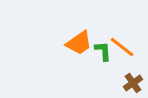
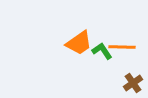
orange line: rotated 36 degrees counterclockwise
green L-shape: moved 1 px left; rotated 30 degrees counterclockwise
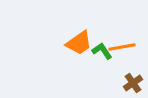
orange line: rotated 12 degrees counterclockwise
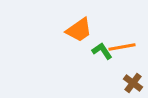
orange trapezoid: moved 13 px up
brown cross: rotated 18 degrees counterclockwise
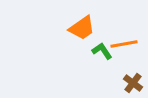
orange trapezoid: moved 3 px right, 2 px up
orange line: moved 2 px right, 3 px up
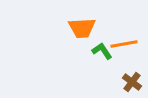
orange trapezoid: rotated 32 degrees clockwise
brown cross: moved 1 px left, 1 px up
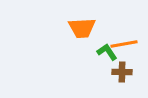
green L-shape: moved 5 px right, 1 px down
brown cross: moved 10 px left, 10 px up; rotated 36 degrees counterclockwise
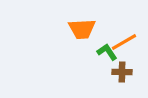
orange trapezoid: moved 1 px down
orange line: moved 2 px up; rotated 20 degrees counterclockwise
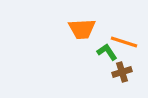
orange line: rotated 48 degrees clockwise
brown cross: rotated 18 degrees counterclockwise
